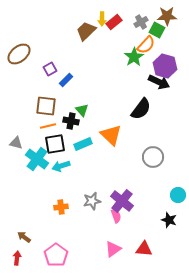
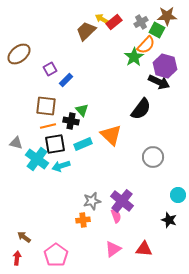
yellow arrow: rotated 120 degrees clockwise
orange cross: moved 22 px right, 13 px down
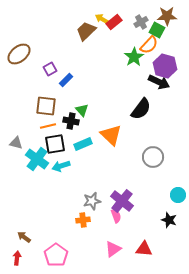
orange semicircle: moved 3 px right
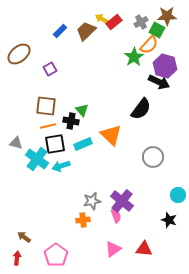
blue rectangle: moved 6 px left, 49 px up
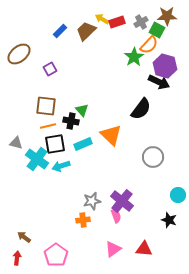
red rectangle: moved 3 px right; rotated 21 degrees clockwise
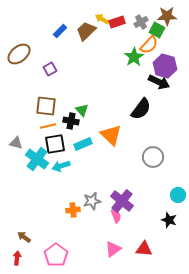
orange cross: moved 10 px left, 10 px up
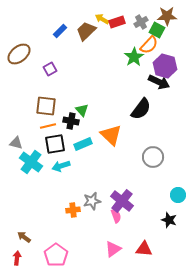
cyan cross: moved 6 px left, 3 px down
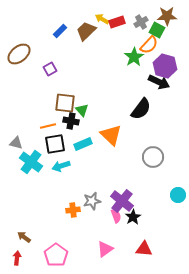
brown square: moved 19 px right, 3 px up
black star: moved 36 px left, 3 px up; rotated 21 degrees clockwise
pink triangle: moved 8 px left
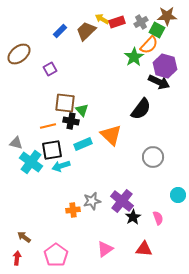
black square: moved 3 px left, 6 px down
pink semicircle: moved 42 px right, 2 px down
